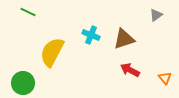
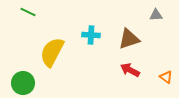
gray triangle: rotated 32 degrees clockwise
cyan cross: rotated 18 degrees counterclockwise
brown triangle: moved 5 px right
orange triangle: moved 1 px right, 1 px up; rotated 16 degrees counterclockwise
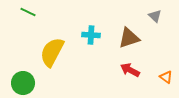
gray triangle: moved 1 px left, 1 px down; rotated 48 degrees clockwise
brown triangle: moved 1 px up
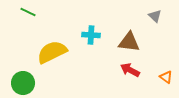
brown triangle: moved 4 px down; rotated 25 degrees clockwise
yellow semicircle: rotated 36 degrees clockwise
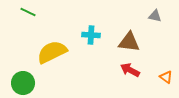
gray triangle: rotated 32 degrees counterclockwise
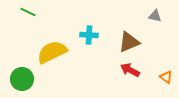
cyan cross: moved 2 px left
brown triangle: rotated 30 degrees counterclockwise
green circle: moved 1 px left, 4 px up
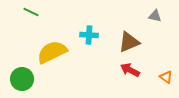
green line: moved 3 px right
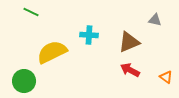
gray triangle: moved 4 px down
green circle: moved 2 px right, 2 px down
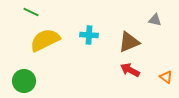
yellow semicircle: moved 7 px left, 12 px up
